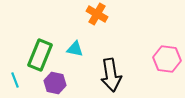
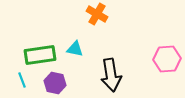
green rectangle: rotated 60 degrees clockwise
pink hexagon: rotated 12 degrees counterclockwise
cyan line: moved 7 px right
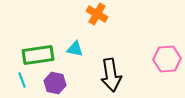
green rectangle: moved 2 px left
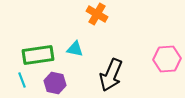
black arrow: rotated 32 degrees clockwise
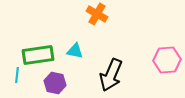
cyan triangle: moved 2 px down
pink hexagon: moved 1 px down
cyan line: moved 5 px left, 5 px up; rotated 28 degrees clockwise
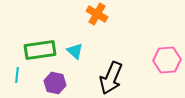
cyan triangle: rotated 30 degrees clockwise
green rectangle: moved 2 px right, 5 px up
black arrow: moved 3 px down
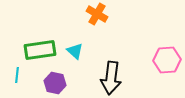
black arrow: rotated 16 degrees counterclockwise
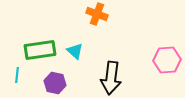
orange cross: rotated 10 degrees counterclockwise
